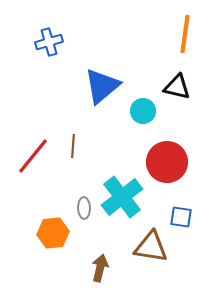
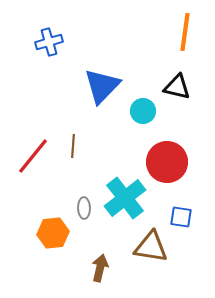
orange line: moved 2 px up
blue triangle: rotated 6 degrees counterclockwise
cyan cross: moved 3 px right, 1 px down
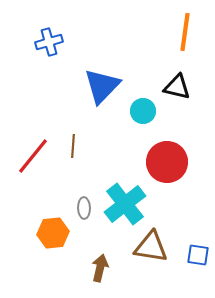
cyan cross: moved 6 px down
blue square: moved 17 px right, 38 px down
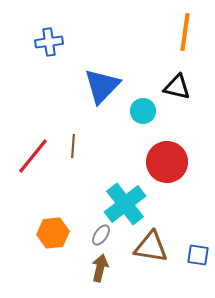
blue cross: rotated 8 degrees clockwise
gray ellipse: moved 17 px right, 27 px down; rotated 35 degrees clockwise
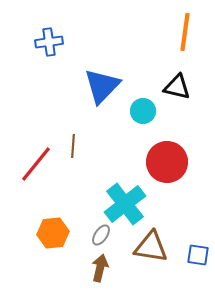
red line: moved 3 px right, 8 px down
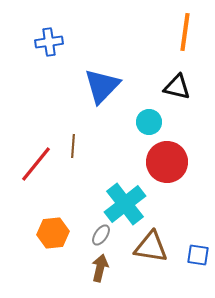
cyan circle: moved 6 px right, 11 px down
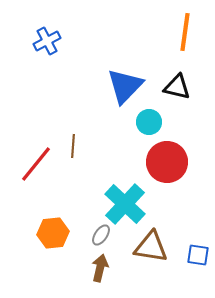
blue cross: moved 2 px left, 1 px up; rotated 20 degrees counterclockwise
blue triangle: moved 23 px right
cyan cross: rotated 9 degrees counterclockwise
